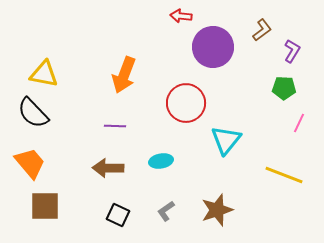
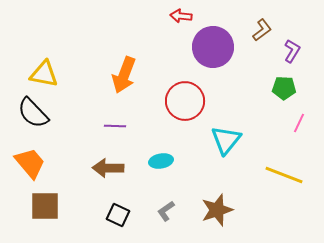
red circle: moved 1 px left, 2 px up
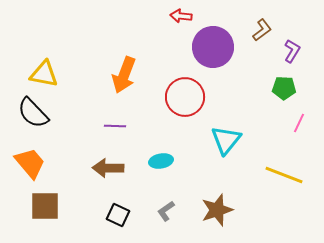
red circle: moved 4 px up
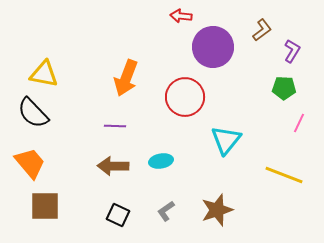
orange arrow: moved 2 px right, 3 px down
brown arrow: moved 5 px right, 2 px up
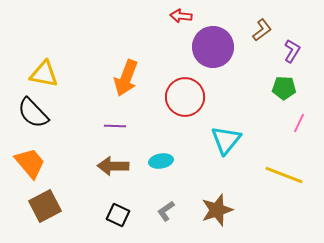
brown square: rotated 28 degrees counterclockwise
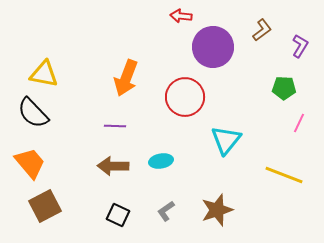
purple L-shape: moved 8 px right, 5 px up
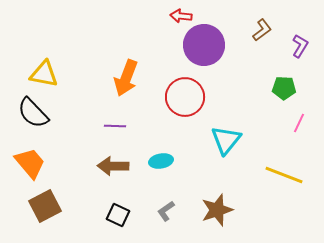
purple circle: moved 9 px left, 2 px up
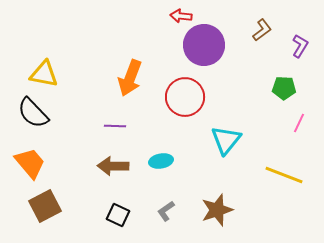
orange arrow: moved 4 px right
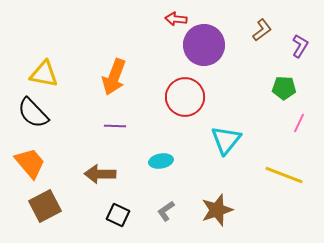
red arrow: moved 5 px left, 3 px down
orange arrow: moved 16 px left, 1 px up
brown arrow: moved 13 px left, 8 px down
